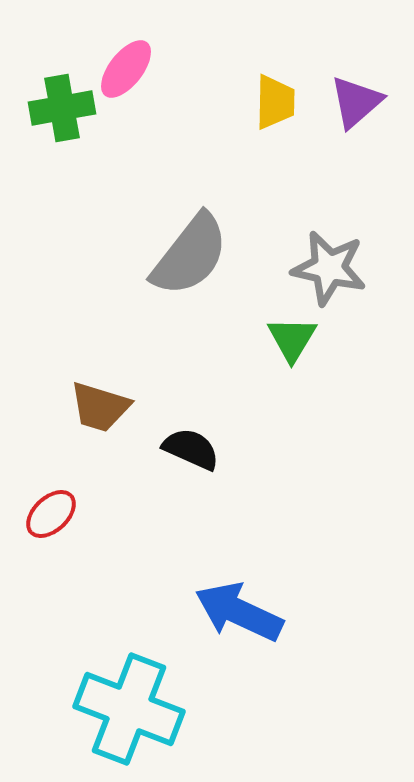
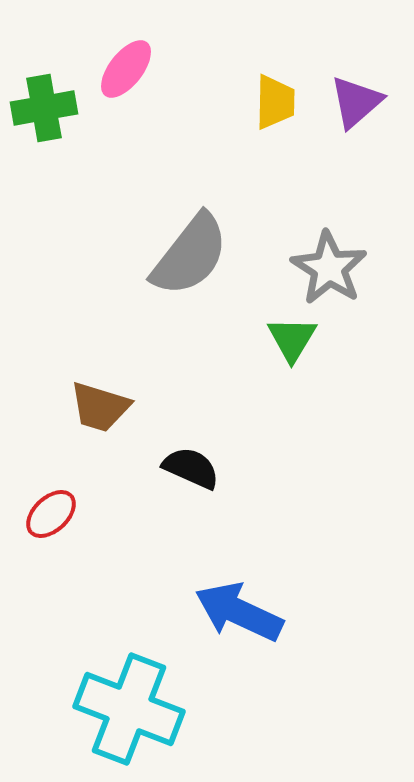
green cross: moved 18 px left
gray star: rotated 20 degrees clockwise
black semicircle: moved 19 px down
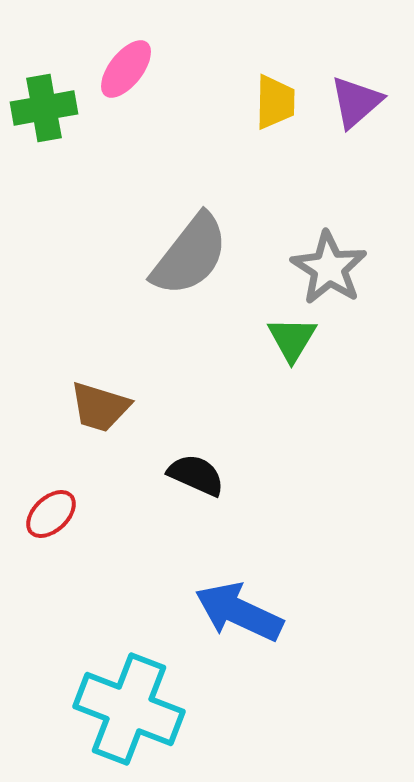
black semicircle: moved 5 px right, 7 px down
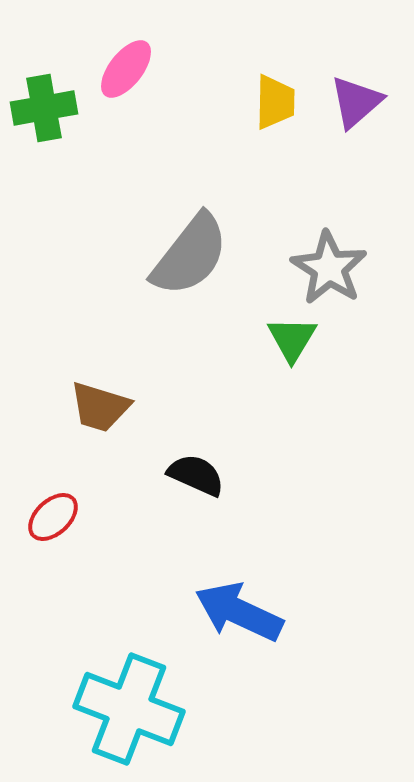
red ellipse: moved 2 px right, 3 px down
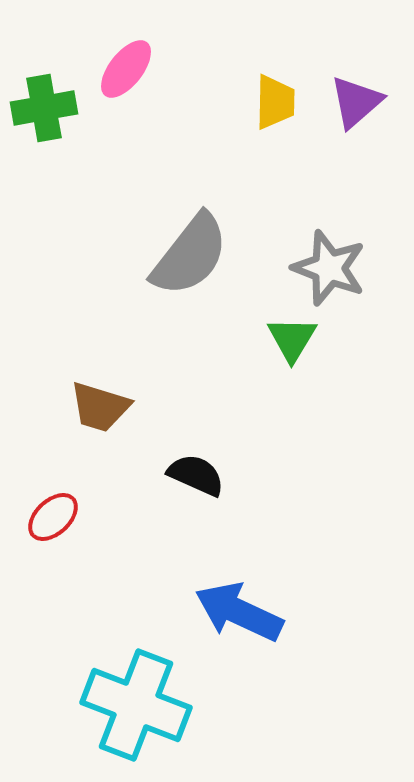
gray star: rotated 12 degrees counterclockwise
cyan cross: moved 7 px right, 4 px up
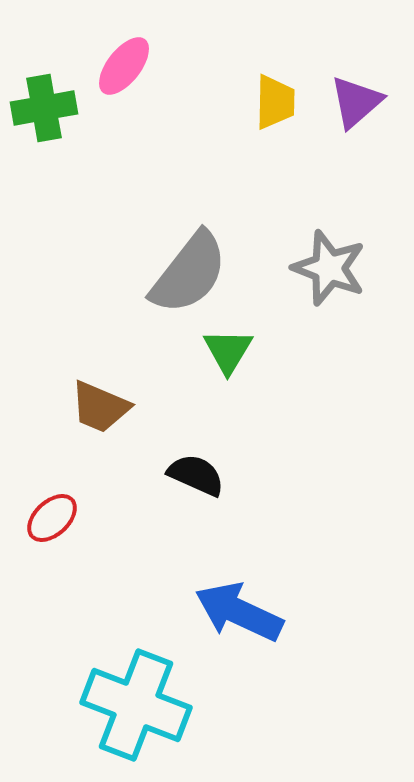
pink ellipse: moved 2 px left, 3 px up
gray semicircle: moved 1 px left, 18 px down
green triangle: moved 64 px left, 12 px down
brown trapezoid: rotated 6 degrees clockwise
red ellipse: moved 1 px left, 1 px down
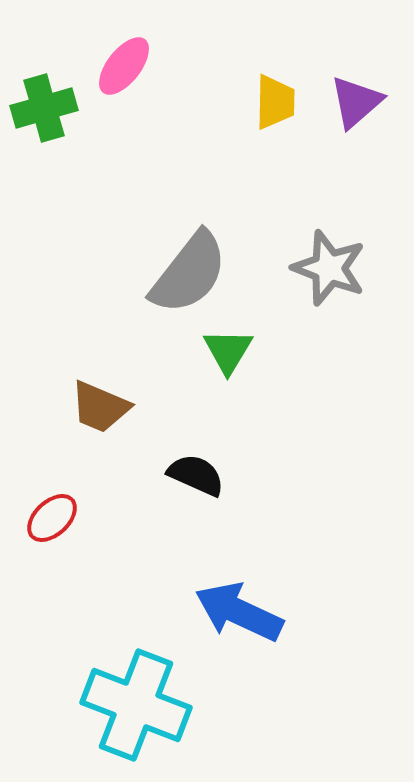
green cross: rotated 6 degrees counterclockwise
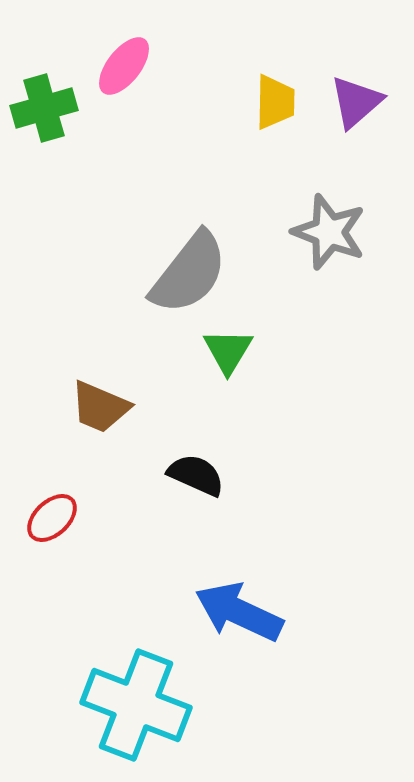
gray star: moved 36 px up
